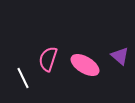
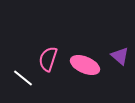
pink ellipse: rotated 8 degrees counterclockwise
white line: rotated 25 degrees counterclockwise
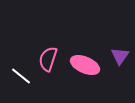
purple triangle: rotated 24 degrees clockwise
white line: moved 2 px left, 2 px up
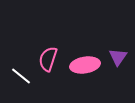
purple triangle: moved 2 px left, 1 px down
pink ellipse: rotated 32 degrees counterclockwise
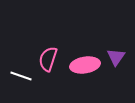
purple triangle: moved 2 px left
white line: rotated 20 degrees counterclockwise
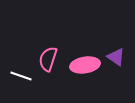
purple triangle: rotated 30 degrees counterclockwise
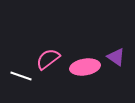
pink semicircle: rotated 35 degrees clockwise
pink ellipse: moved 2 px down
